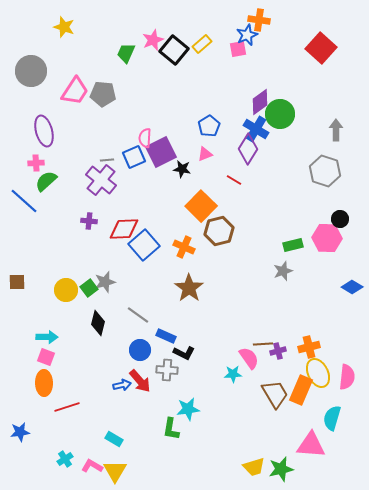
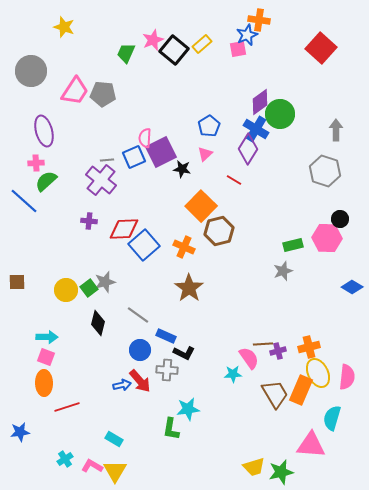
pink triangle at (205, 154): rotated 21 degrees counterclockwise
green star at (281, 469): moved 3 px down
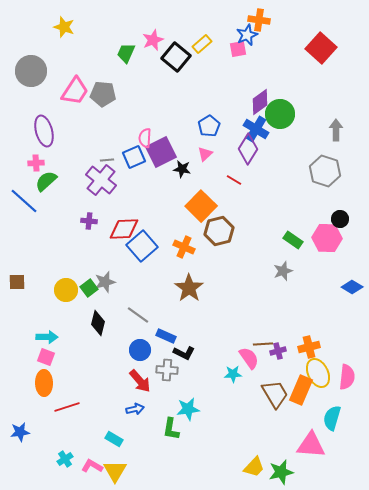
black square at (174, 50): moved 2 px right, 7 px down
blue square at (144, 245): moved 2 px left, 1 px down
green rectangle at (293, 245): moved 5 px up; rotated 48 degrees clockwise
blue arrow at (122, 385): moved 13 px right, 24 px down
yellow trapezoid at (254, 467): rotated 30 degrees counterclockwise
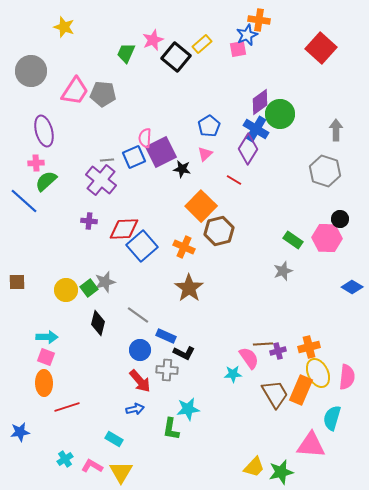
yellow triangle at (115, 471): moved 6 px right, 1 px down
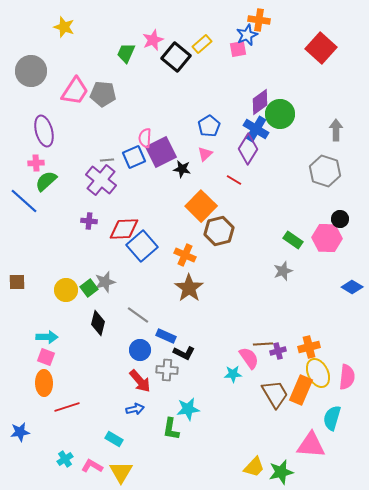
orange cross at (184, 247): moved 1 px right, 8 px down
